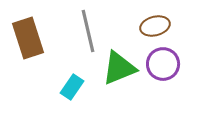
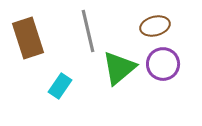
green triangle: rotated 18 degrees counterclockwise
cyan rectangle: moved 12 px left, 1 px up
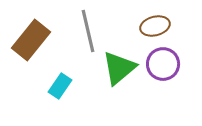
brown rectangle: moved 3 px right, 2 px down; rotated 57 degrees clockwise
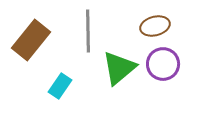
gray line: rotated 12 degrees clockwise
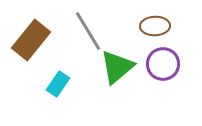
brown ellipse: rotated 12 degrees clockwise
gray line: rotated 30 degrees counterclockwise
green triangle: moved 2 px left, 1 px up
cyan rectangle: moved 2 px left, 2 px up
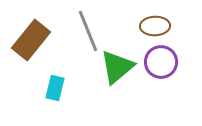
gray line: rotated 9 degrees clockwise
purple circle: moved 2 px left, 2 px up
cyan rectangle: moved 3 px left, 4 px down; rotated 20 degrees counterclockwise
